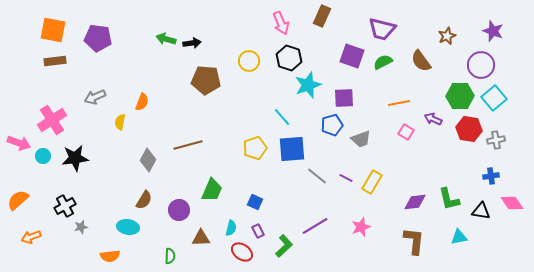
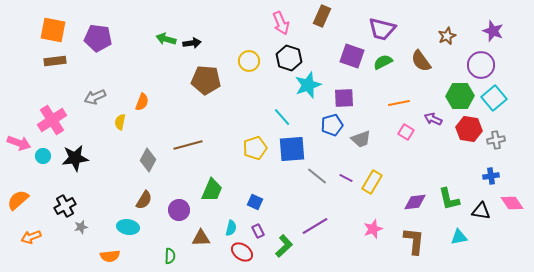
pink star at (361, 227): moved 12 px right, 2 px down
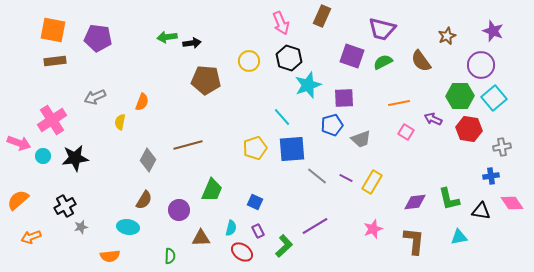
green arrow at (166, 39): moved 1 px right, 2 px up; rotated 24 degrees counterclockwise
gray cross at (496, 140): moved 6 px right, 7 px down
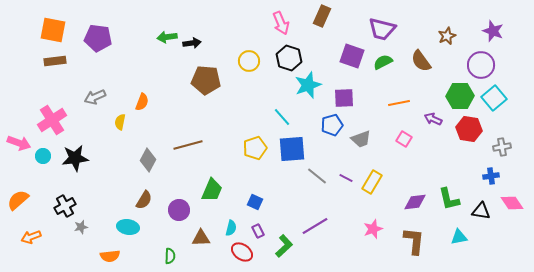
pink square at (406, 132): moved 2 px left, 7 px down
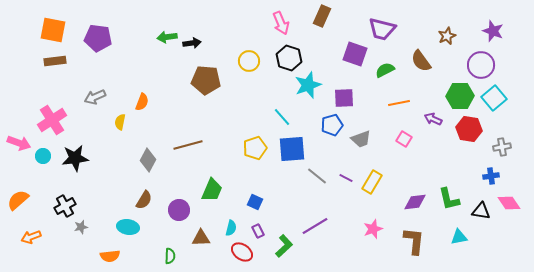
purple square at (352, 56): moved 3 px right, 2 px up
green semicircle at (383, 62): moved 2 px right, 8 px down
pink diamond at (512, 203): moved 3 px left
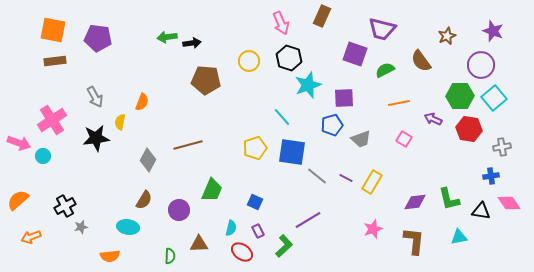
gray arrow at (95, 97): rotated 95 degrees counterclockwise
blue square at (292, 149): moved 3 px down; rotated 12 degrees clockwise
black star at (75, 158): moved 21 px right, 20 px up
purple line at (315, 226): moved 7 px left, 6 px up
brown triangle at (201, 238): moved 2 px left, 6 px down
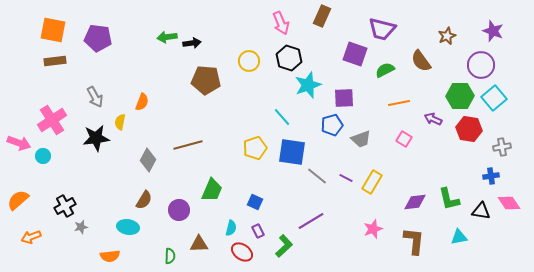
purple line at (308, 220): moved 3 px right, 1 px down
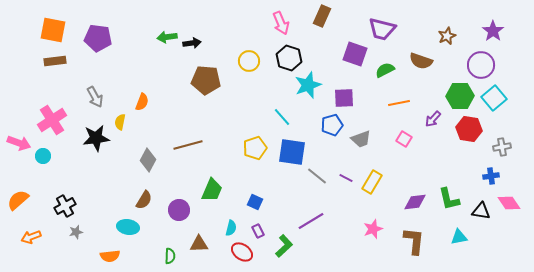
purple star at (493, 31): rotated 15 degrees clockwise
brown semicircle at (421, 61): rotated 35 degrees counterclockwise
purple arrow at (433, 119): rotated 72 degrees counterclockwise
gray star at (81, 227): moved 5 px left, 5 px down
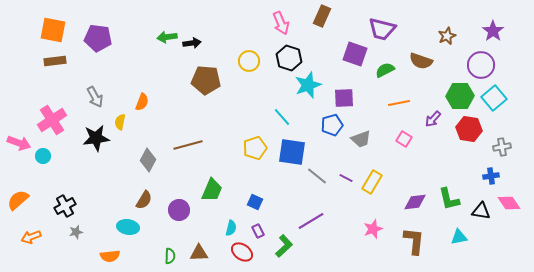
brown triangle at (199, 244): moved 9 px down
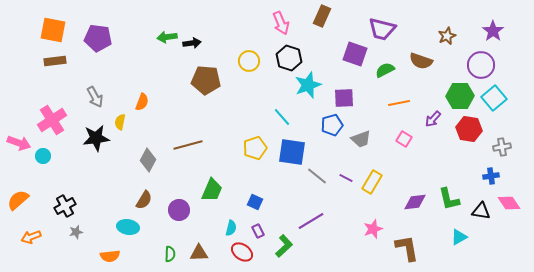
cyan triangle at (459, 237): rotated 18 degrees counterclockwise
brown L-shape at (414, 241): moved 7 px left, 7 px down; rotated 16 degrees counterclockwise
green semicircle at (170, 256): moved 2 px up
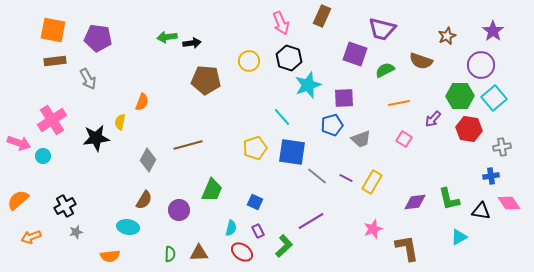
gray arrow at (95, 97): moved 7 px left, 18 px up
